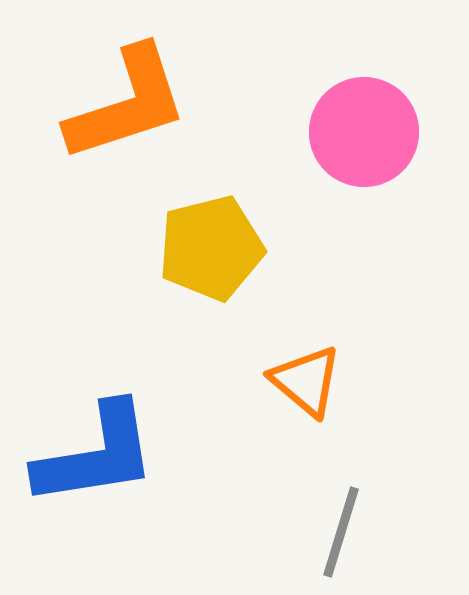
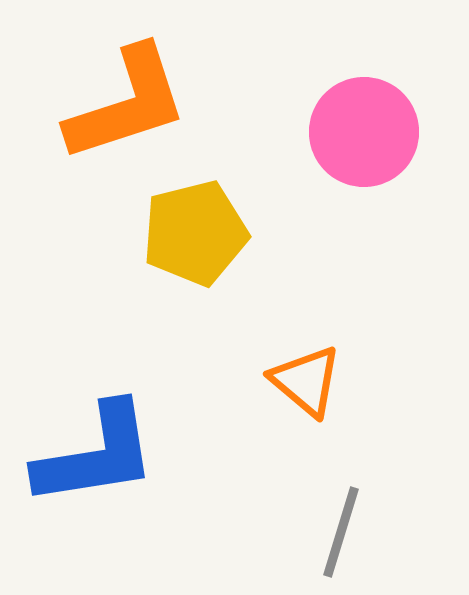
yellow pentagon: moved 16 px left, 15 px up
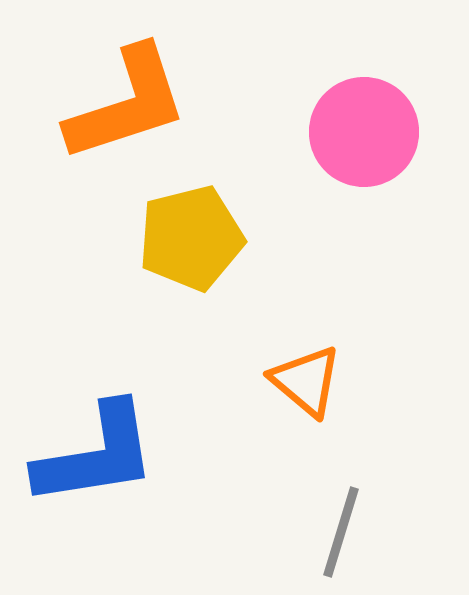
yellow pentagon: moved 4 px left, 5 px down
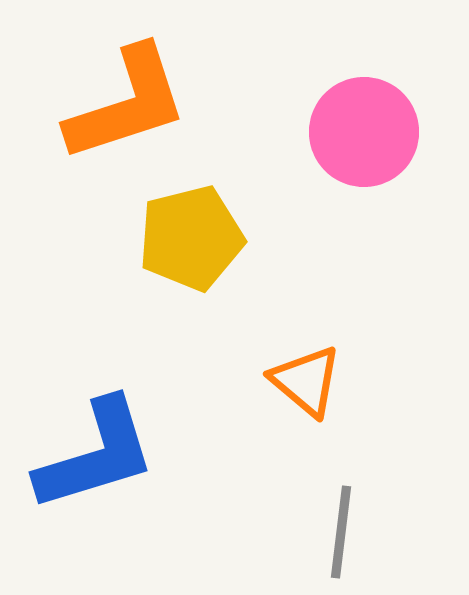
blue L-shape: rotated 8 degrees counterclockwise
gray line: rotated 10 degrees counterclockwise
